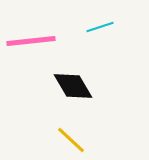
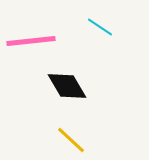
cyan line: rotated 52 degrees clockwise
black diamond: moved 6 px left
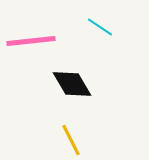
black diamond: moved 5 px right, 2 px up
yellow line: rotated 20 degrees clockwise
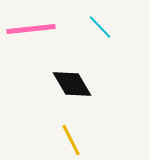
cyan line: rotated 12 degrees clockwise
pink line: moved 12 px up
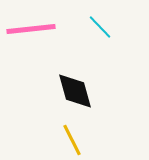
black diamond: moved 3 px right, 7 px down; rotated 15 degrees clockwise
yellow line: moved 1 px right
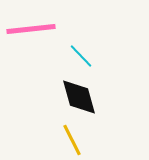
cyan line: moved 19 px left, 29 px down
black diamond: moved 4 px right, 6 px down
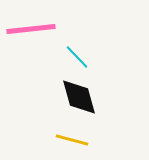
cyan line: moved 4 px left, 1 px down
yellow line: rotated 48 degrees counterclockwise
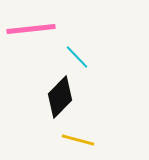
black diamond: moved 19 px left; rotated 60 degrees clockwise
yellow line: moved 6 px right
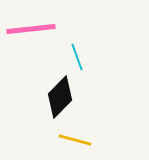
cyan line: rotated 24 degrees clockwise
yellow line: moved 3 px left
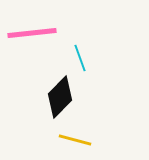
pink line: moved 1 px right, 4 px down
cyan line: moved 3 px right, 1 px down
